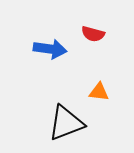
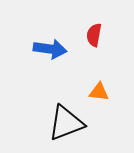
red semicircle: moved 1 px right, 1 px down; rotated 85 degrees clockwise
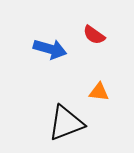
red semicircle: rotated 65 degrees counterclockwise
blue arrow: rotated 8 degrees clockwise
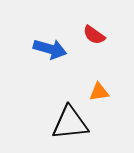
orange triangle: rotated 15 degrees counterclockwise
black triangle: moved 4 px right; rotated 15 degrees clockwise
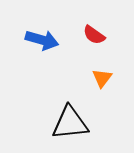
blue arrow: moved 8 px left, 9 px up
orange triangle: moved 3 px right, 14 px up; rotated 45 degrees counterclockwise
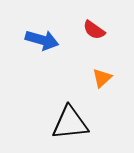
red semicircle: moved 5 px up
orange triangle: rotated 10 degrees clockwise
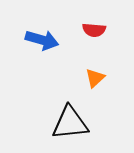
red semicircle: rotated 30 degrees counterclockwise
orange triangle: moved 7 px left
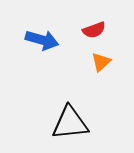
red semicircle: rotated 25 degrees counterclockwise
orange triangle: moved 6 px right, 16 px up
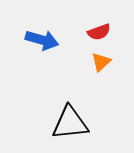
red semicircle: moved 5 px right, 2 px down
